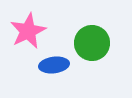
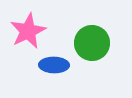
blue ellipse: rotated 8 degrees clockwise
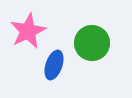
blue ellipse: rotated 72 degrees counterclockwise
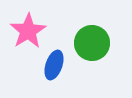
pink star: rotated 6 degrees counterclockwise
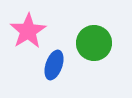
green circle: moved 2 px right
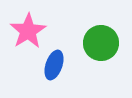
green circle: moved 7 px right
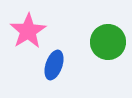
green circle: moved 7 px right, 1 px up
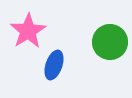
green circle: moved 2 px right
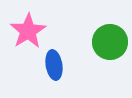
blue ellipse: rotated 28 degrees counterclockwise
